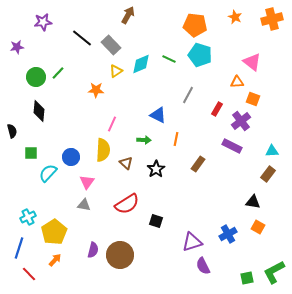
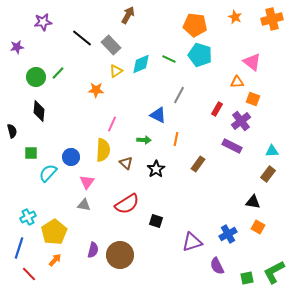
gray line at (188, 95): moved 9 px left
purple semicircle at (203, 266): moved 14 px right
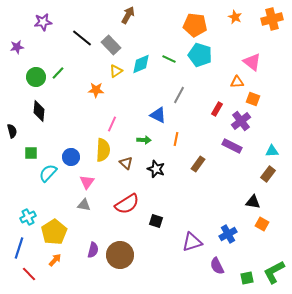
black star at (156, 169): rotated 18 degrees counterclockwise
orange square at (258, 227): moved 4 px right, 3 px up
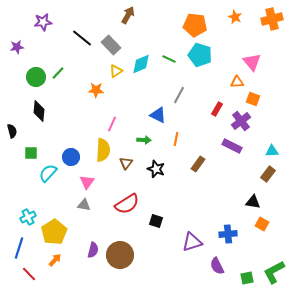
pink triangle at (252, 62): rotated 12 degrees clockwise
brown triangle at (126, 163): rotated 24 degrees clockwise
blue cross at (228, 234): rotated 24 degrees clockwise
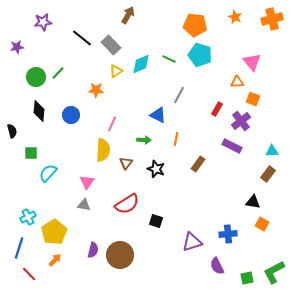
blue circle at (71, 157): moved 42 px up
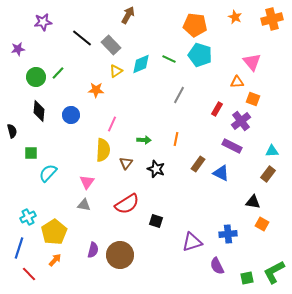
purple star at (17, 47): moved 1 px right, 2 px down
blue triangle at (158, 115): moved 63 px right, 58 px down
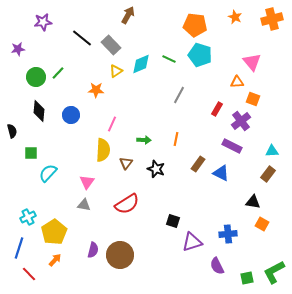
black square at (156, 221): moved 17 px right
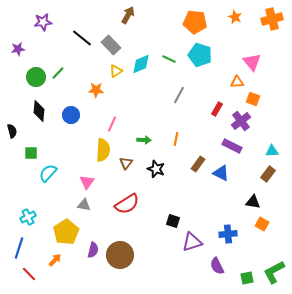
orange pentagon at (195, 25): moved 3 px up
yellow pentagon at (54, 232): moved 12 px right
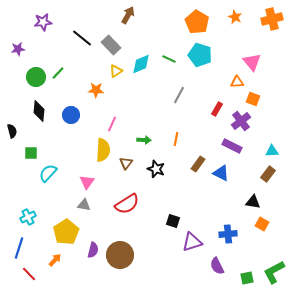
orange pentagon at (195, 22): moved 2 px right; rotated 25 degrees clockwise
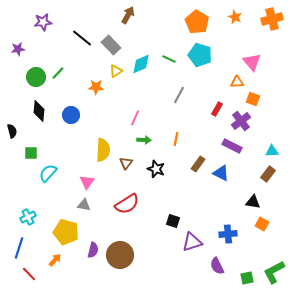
orange star at (96, 90): moved 3 px up
pink line at (112, 124): moved 23 px right, 6 px up
yellow pentagon at (66, 232): rotated 25 degrees counterclockwise
